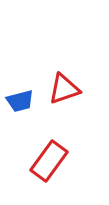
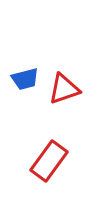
blue trapezoid: moved 5 px right, 22 px up
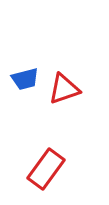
red rectangle: moved 3 px left, 8 px down
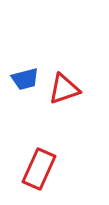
red rectangle: moved 7 px left; rotated 12 degrees counterclockwise
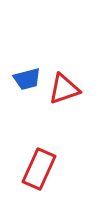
blue trapezoid: moved 2 px right
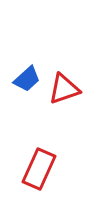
blue trapezoid: rotated 28 degrees counterclockwise
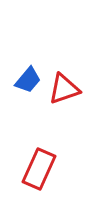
blue trapezoid: moved 1 px right, 1 px down; rotated 8 degrees counterclockwise
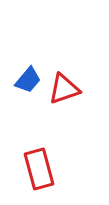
red rectangle: rotated 39 degrees counterclockwise
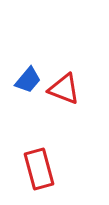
red triangle: rotated 40 degrees clockwise
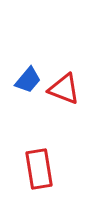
red rectangle: rotated 6 degrees clockwise
